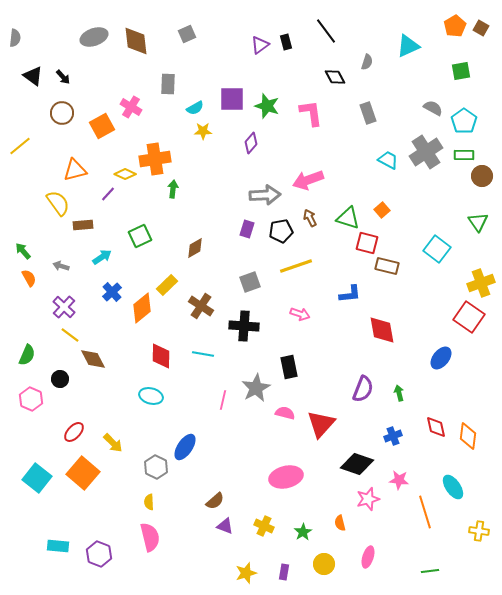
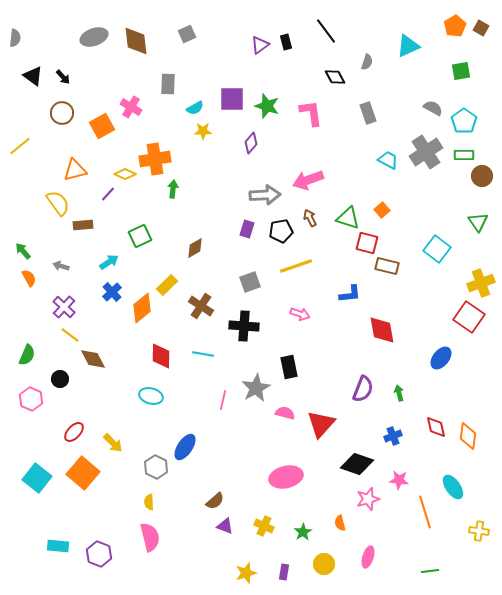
cyan arrow at (102, 257): moved 7 px right, 5 px down
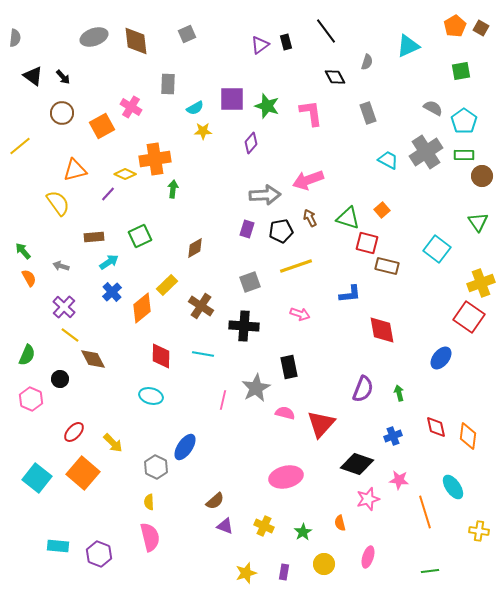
brown rectangle at (83, 225): moved 11 px right, 12 px down
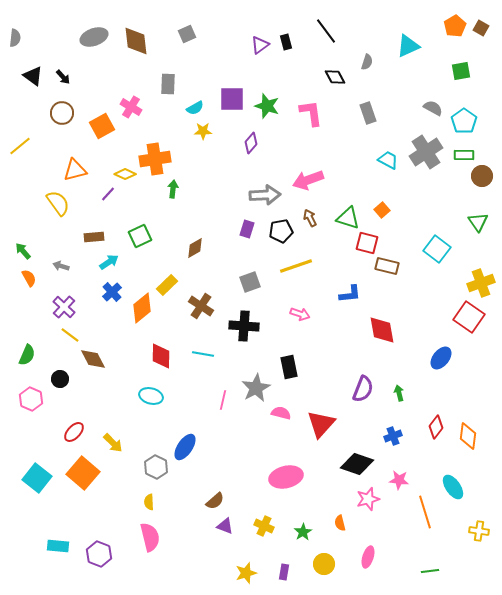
pink semicircle at (285, 413): moved 4 px left
red diamond at (436, 427): rotated 50 degrees clockwise
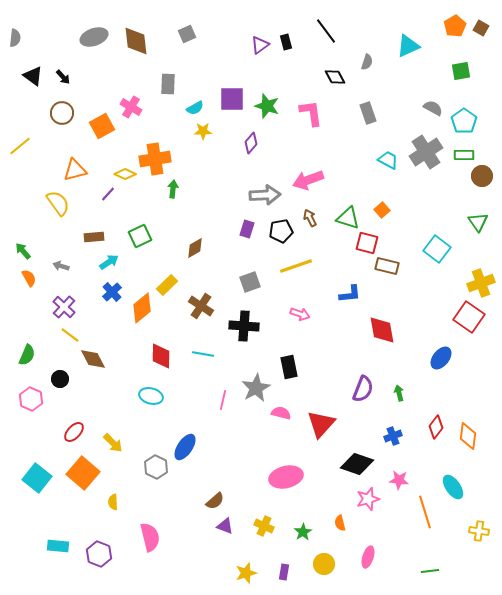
yellow semicircle at (149, 502): moved 36 px left
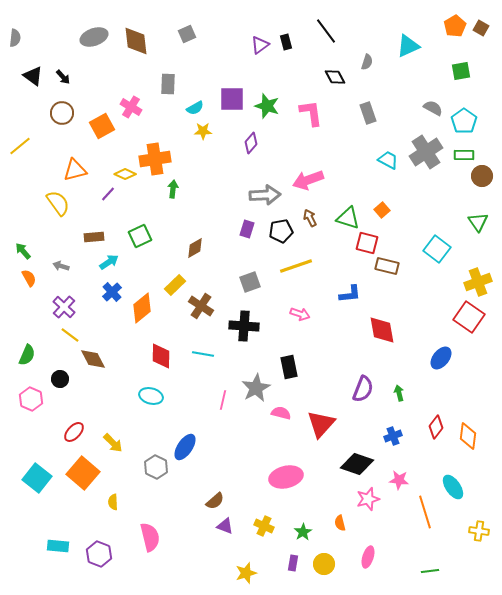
yellow cross at (481, 283): moved 3 px left, 1 px up
yellow rectangle at (167, 285): moved 8 px right
purple rectangle at (284, 572): moved 9 px right, 9 px up
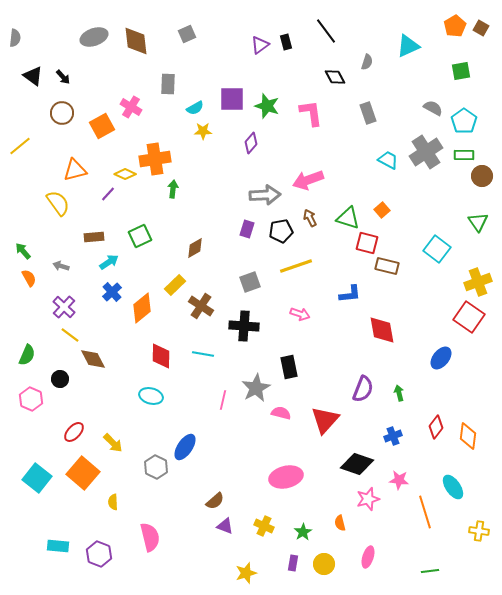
red triangle at (321, 424): moved 4 px right, 4 px up
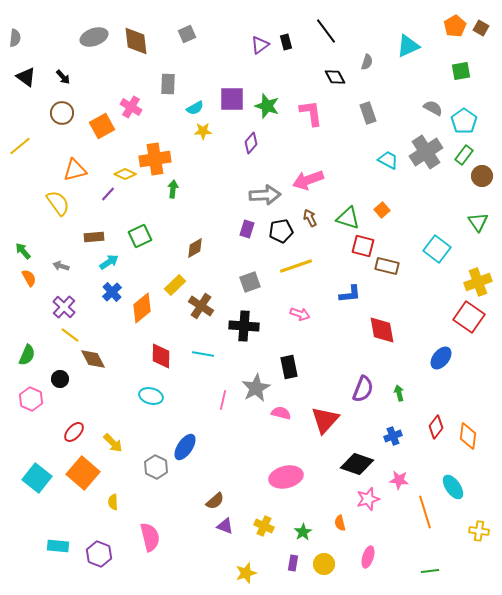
black triangle at (33, 76): moved 7 px left, 1 px down
green rectangle at (464, 155): rotated 54 degrees counterclockwise
red square at (367, 243): moved 4 px left, 3 px down
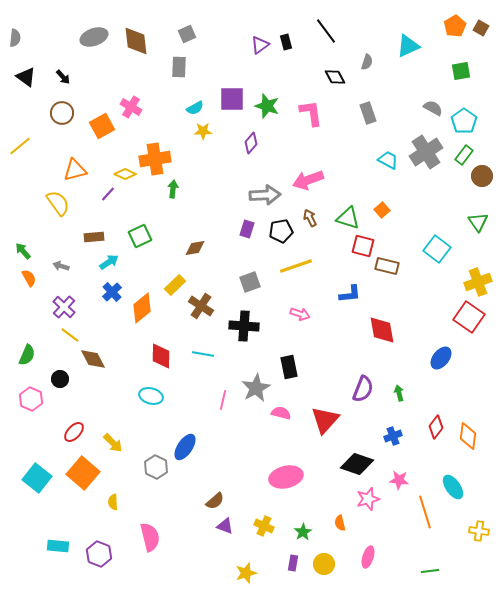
gray rectangle at (168, 84): moved 11 px right, 17 px up
brown diamond at (195, 248): rotated 20 degrees clockwise
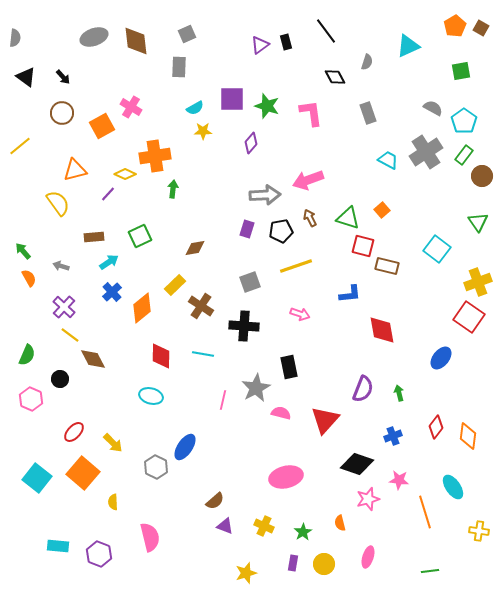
orange cross at (155, 159): moved 3 px up
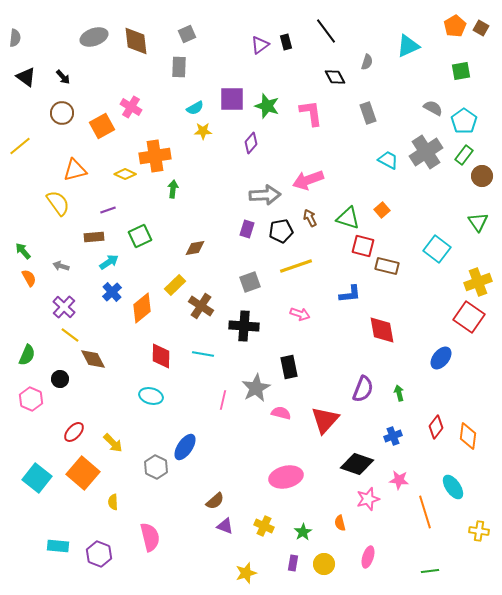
purple line at (108, 194): moved 16 px down; rotated 28 degrees clockwise
